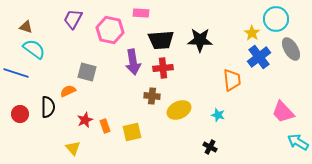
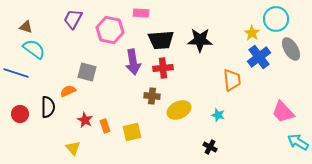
red star: rotated 21 degrees counterclockwise
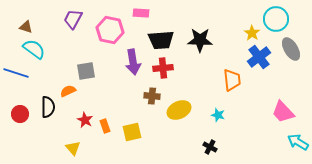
gray square: moved 1 px left, 1 px up; rotated 24 degrees counterclockwise
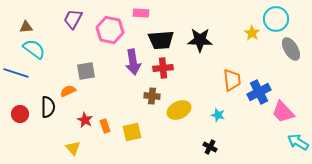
brown triangle: rotated 24 degrees counterclockwise
blue cross: moved 35 px down; rotated 10 degrees clockwise
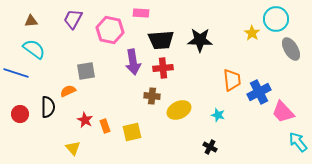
brown triangle: moved 5 px right, 6 px up
cyan arrow: rotated 20 degrees clockwise
